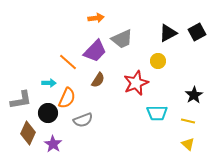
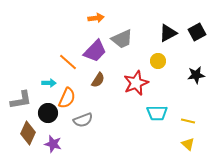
black star: moved 2 px right, 20 px up; rotated 24 degrees clockwise
purple star: rotated 18 degrees counterclockwise
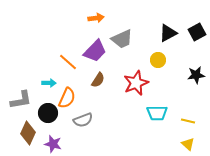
yellow circle: moved 1 px up
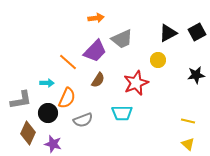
cyan arrow: moved 2 px left
cyan trapezoid: moved 35 px left
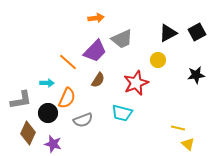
cyan trapezoid: rotated 15 degrees clockwise
yellow line: moved 10 px left, 7 px down
